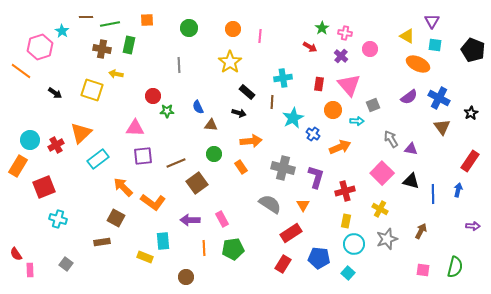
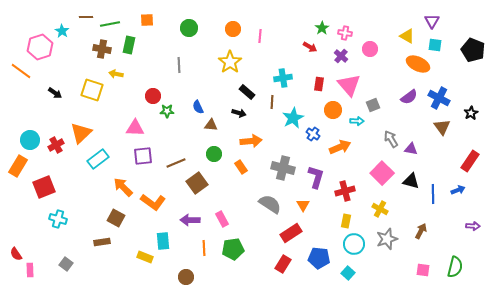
blue arrow at (458, 190): rotated 56 degrees clockwise
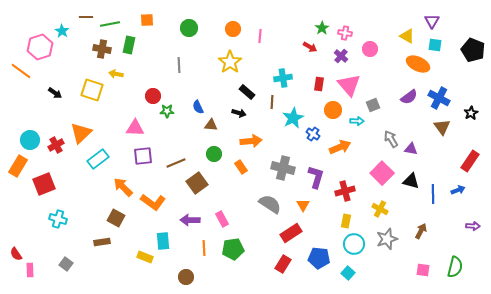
red square at (44, 187): moved 3 px up
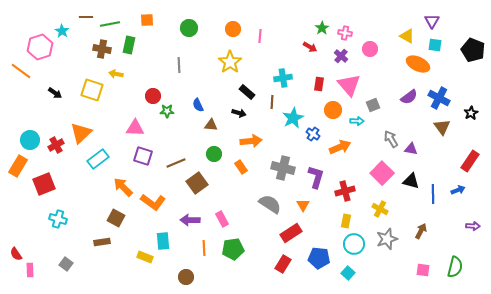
blue semicircle at (198, 107): moved 2 px up
purple square at (143, 156): rotated 24 degrees clockwise
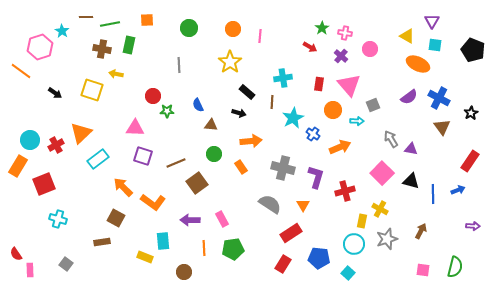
yellow rectangle at (346, 221): moved 16 px right
brown circle at (186, 277): moved 2 px left, 5 px up
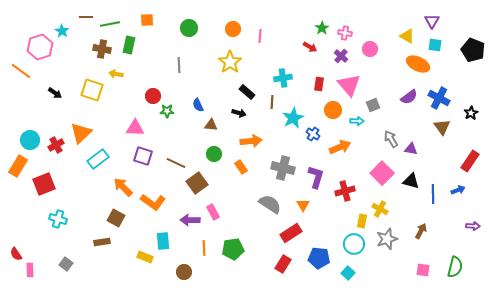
brown line at (176, 163): rotated 48 degrees clockwise
pink rectangle at (222, 219): moved 9 px left, 7 px up
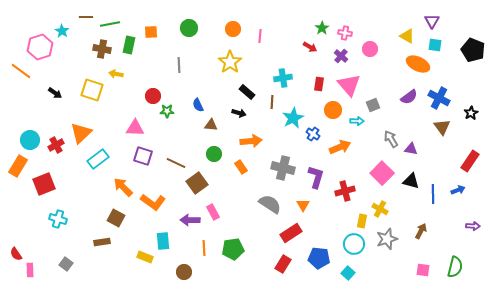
orange square at (147, 20): moved 4 px right, 12 px down
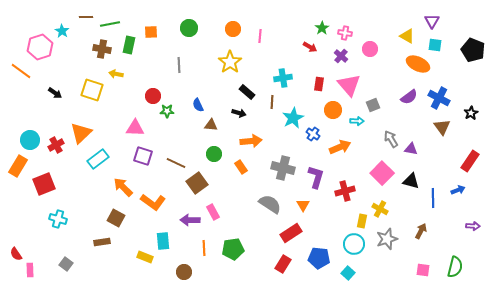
blue line at (433, 194): moved 4 px down
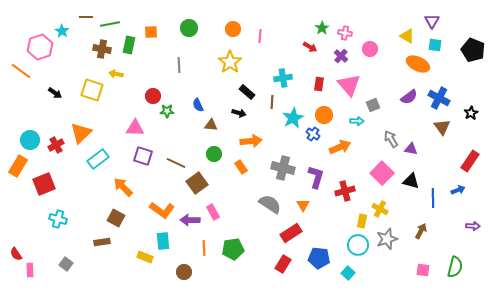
orange circle at (333, 110): moved 9 px left, 5 px down
orange L-shape at (153, 202): moved 9 px right, 8 px down
cyan circle at (354, 244): moved 4 px right, 1 px down
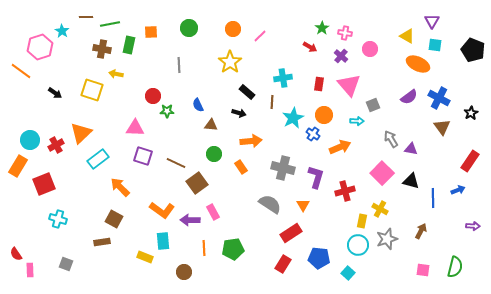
pink line at (260, 36): rotated 40 degrees clockwise
orange arrow at (123, 187): moved 3 px left
brown square at (116, 218): moved 2 px left, 1 px down
gray square at (66, 264): rotated 16 degrees counterclockwise
